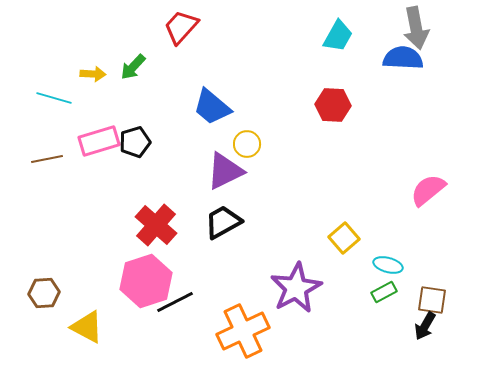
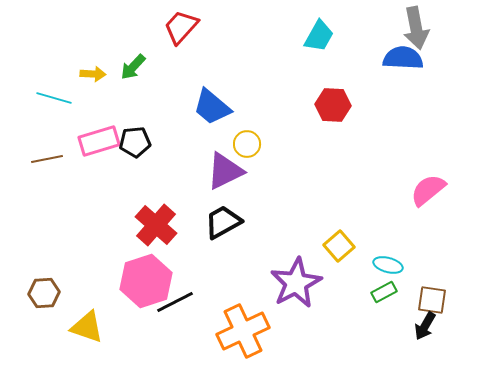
cyan trapezoid: moved 19 px left
black pentagon: rotated 12 degrees clockwise
yellow square: moved 5 px left, 8 px down
purple star: moved 5 px up
yellow triangle: rotated 9 degrees counterclockwise
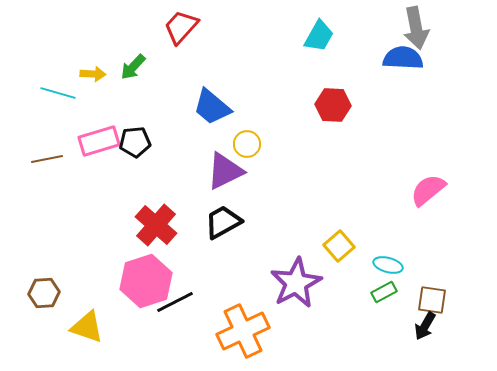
cyan line: moved 4 px right, 5 px up
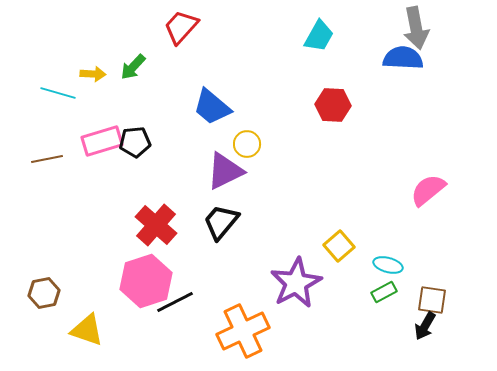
pink rectangle: moved 3 px right
black trapezoid: moved 2 px left; rotated 21 degrees counterclockwise
brown hexagon: rotated 8 degrees counterclockwise
yellow triangle: moved 3 px down
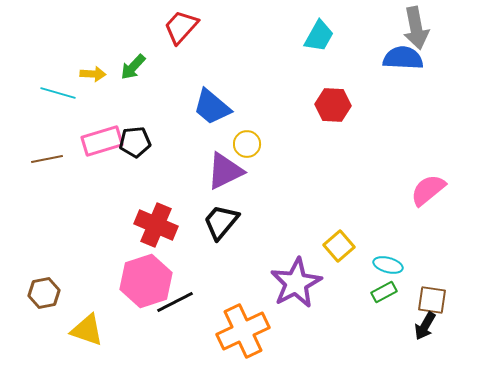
red cross: rotated 18 degrees counterclockwise
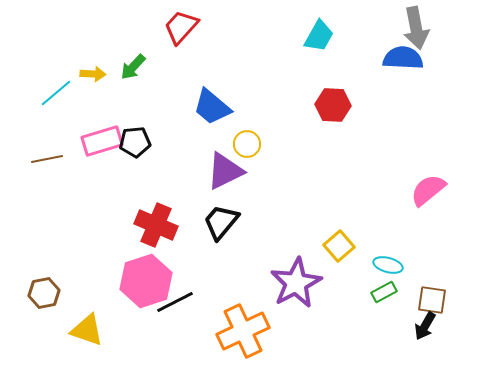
cyan line: moved 2 px left; rotated 56 degrees counterclockwise
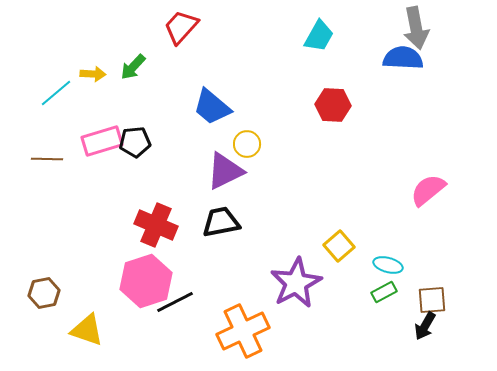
brown line: rotated 12 degrees clockwise
black trapezoid: rotated 39 degrees clockwise
brown square: rotated 12 degrees counterclockwise
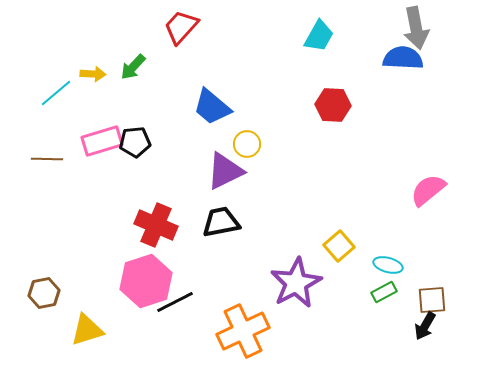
yellow triangle: rotated 36 degrees counterclockwise
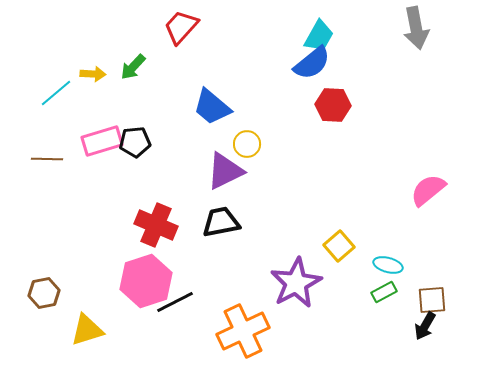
blue semicircle: moved 91 px left, 5 px down; rotated 138 degrees clockwise
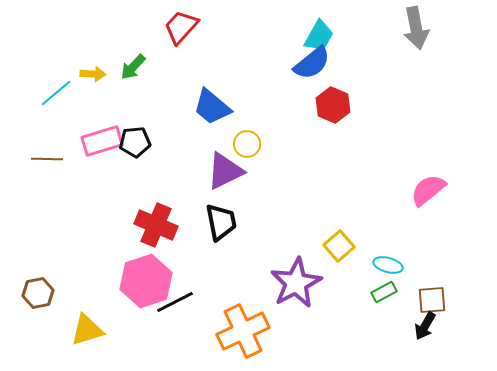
red hexagon: rotated 20 degrees clockwise
black trapezoid: rotated 90 degrees clockwise
brown hexagon: moved 6 px left
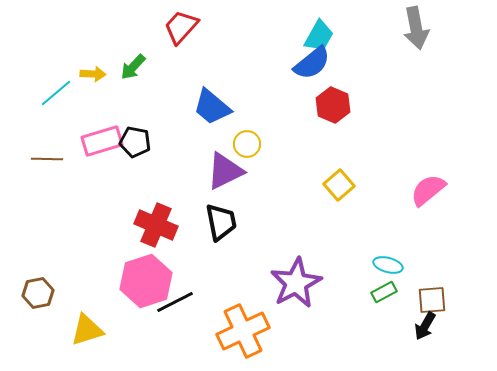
black pentagon: rotated 16 degrees clockwise
yellow square: moved 61 px up
